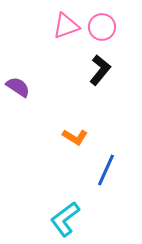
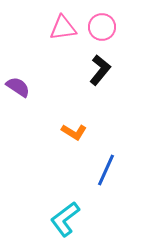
pink triangle: moved 3 px left, 2 px down; rotated 12 degrees clockwise
orange L-shape: moved 1 px left, 5 px up
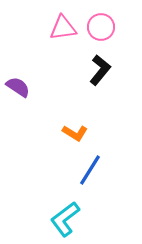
pink circle: moved 1 px left
orange L-shape: moved 1 px right, 1 px down
blue line: moved 16 px left; rotated 8 degrees clockwise
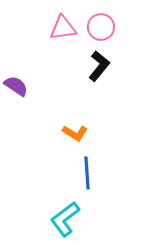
black L-shape: moved 1 px left, 4 px up
purple semicircle: moved 2 px left, 1 px up
blue line: moved 3 px left, 3 px down; rotated 36 degrees counterclockwise
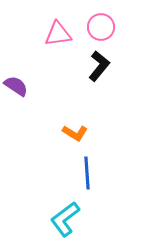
pink triangle: moved 5 px left, 6 px down
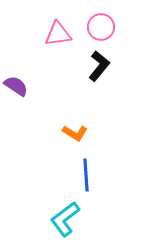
blue line: moved 1 px left, 2 px down
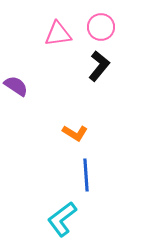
cyan L-shape: moved 3 px left
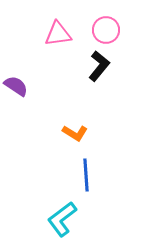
pink circle: moved 5 px right, 3 px down
